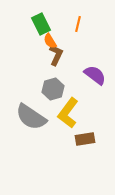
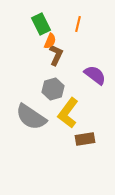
orange semicircle: rotated 126 degrees counterclockwise
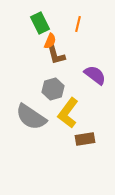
green rectangle: moved 1 px left, 1 px up
brown L-shape: rotated 140 degrees clockwise
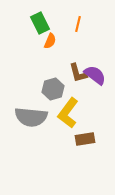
brown L-shape: moved 22 px right, 18 px down
gray semicircle: rotated 28 degrees counterclockwise
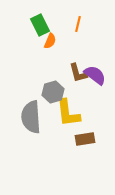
green rectangle: moved 2 px down
gray hexagon: moved 3 px down
yellow L-shape: rotated 44 degrees counterclockwise
gray semicircle: rotated 80 degrees clockwise
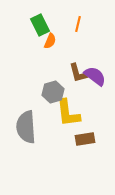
purple semicircle: moved 1 px down
gray semicircle: moved 5 px left, 10 px down
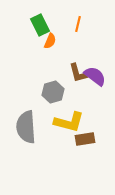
yellow L-shape: moved 1 px right, 9 px down; rotated 68 degrees counterclockwise
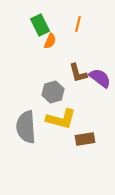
purple semicircle: moved 5 px right, 2 px down
yellow L-shape: moved 8 px left, 3 px up
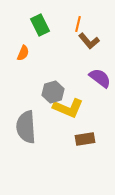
orange semicircle: moved 27 px left, 12 px down
brown L-shape: moved 11 px right, 32 px up; rotated 25 degrees counterclockwise
yellow L-shape: moved 7 px right, 11 px up; rotated 8 degrees clockwise
